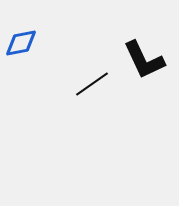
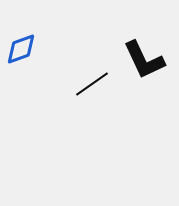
blue diamond: moved 6 px down; rotated 8 degrees counterclockwise
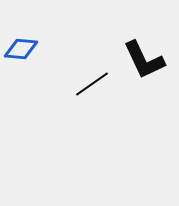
blue diamond: rotated 24 degrees clockwise
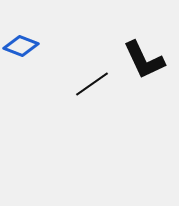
blue diamond: moved 3 px up; rotated 16 degrees clockwise
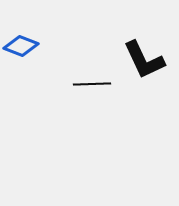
black line: rotated 33 degrees clockwise
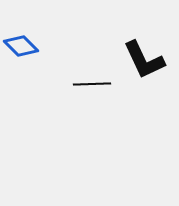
blue diamond: rotated 24 degrees clockwise
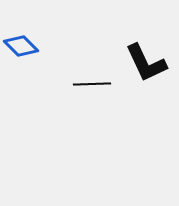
black L-shape: moved 2 px right, 3 px down
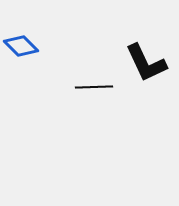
black line: moved 2 px right, 3 px down
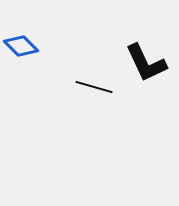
black line: rotated 18 degrees clockwise
